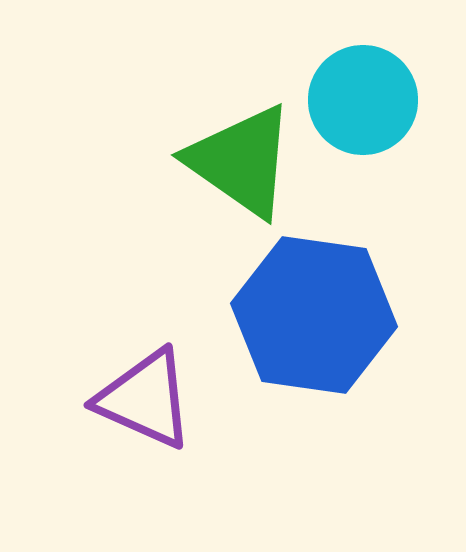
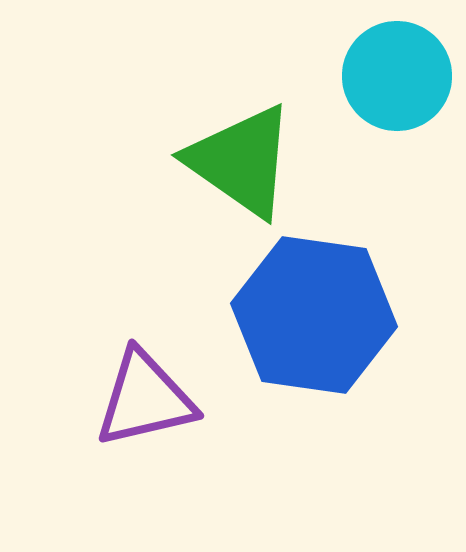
cyan circle: moved 34 px right, 24 px up
purple triangle: rotated 37 degrees counterclockwise
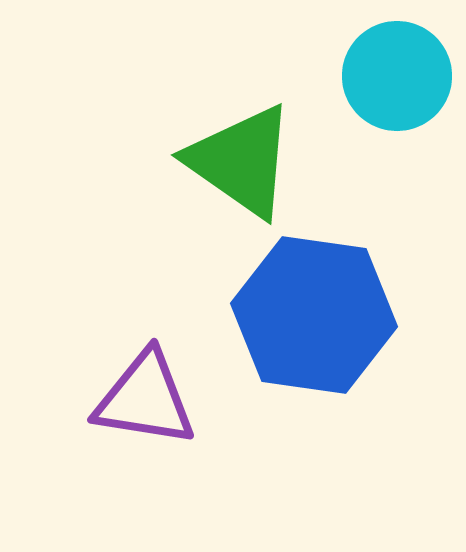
purple triangle: rotated 22 degrees clockwise
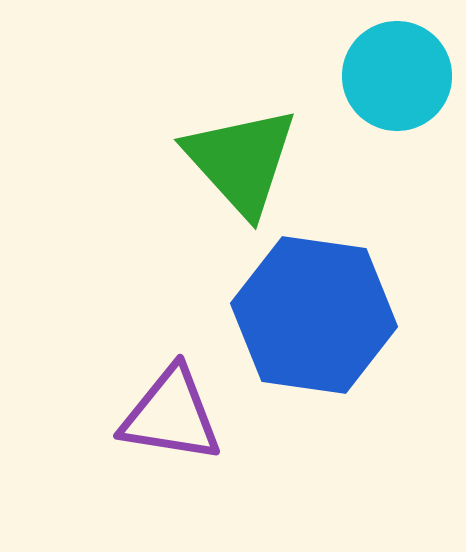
green triangle: rotated 13 degrees clockwise
purple triangle: moved 26 px right, 16 px down
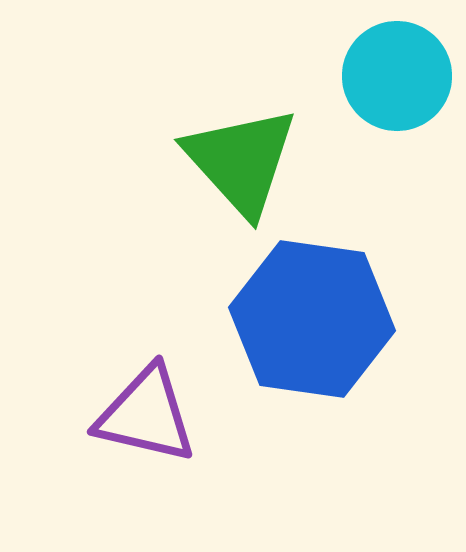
blue hexagon: moved 2 px left, 4 px down
purple triangle: moved 25 px left; rotated 4 degrees clockwise
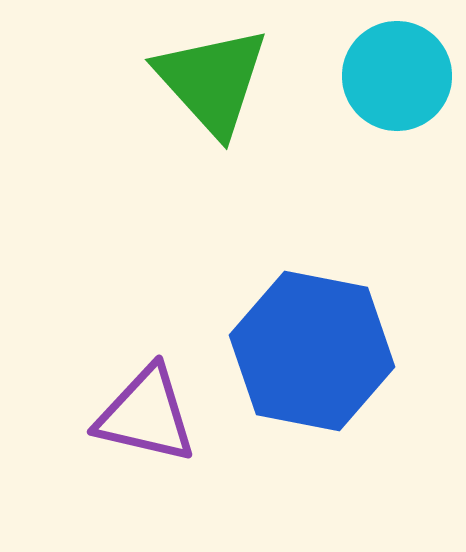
green triangle: moved 29 px left, 80 px up
blue hexagon: moved 32 px down; rotated 3 degrees clockwise
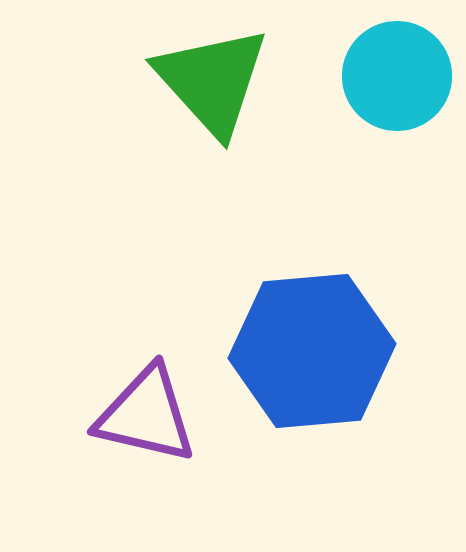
blue hexagon: rotated 16 degrees counterclockwise
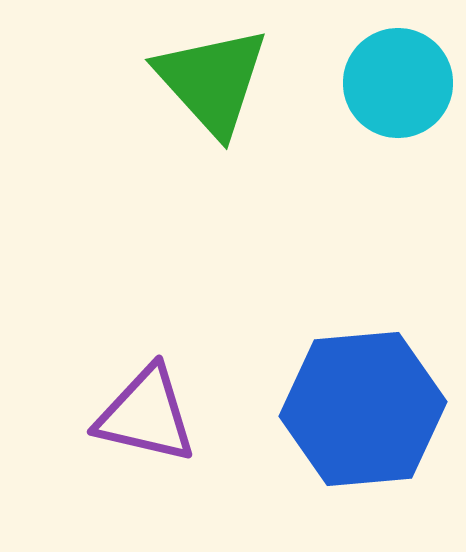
cyan circle: moved 1 px right, 7 px down
blue hexagon: moved 51 px right, 58 px down
